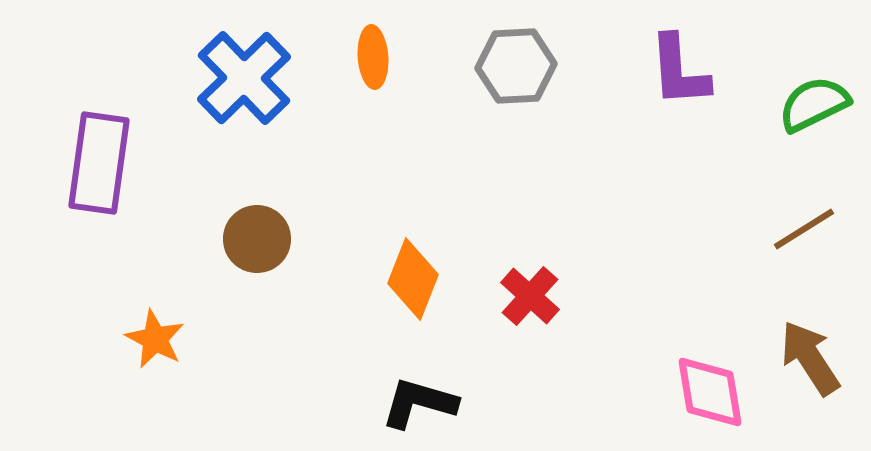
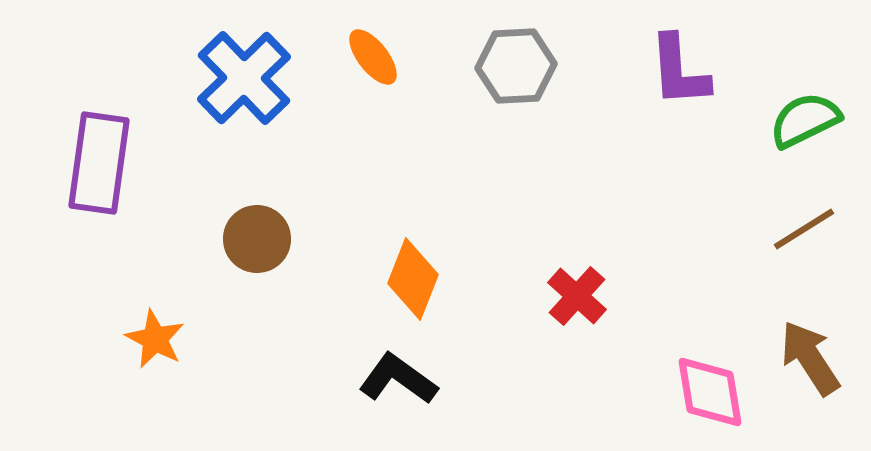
orange ellipse: rotated 34 degrees counterclockwise
green semicircle: moved 9 px left, 16 px down
red cross: moved 47 px right
black L-shape: moved 21 px left, 24 px up; rotated 20 degrees clockwise
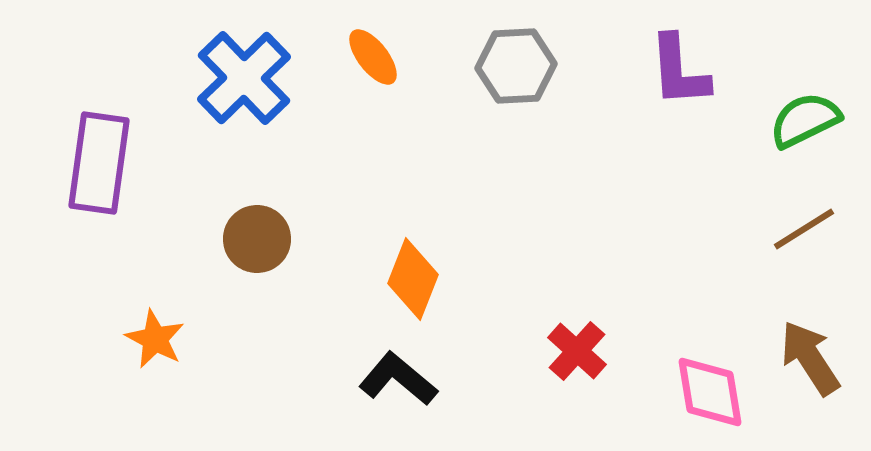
red cross: moved 55 px down
black L-shape: rotated 4 degrees clockwise
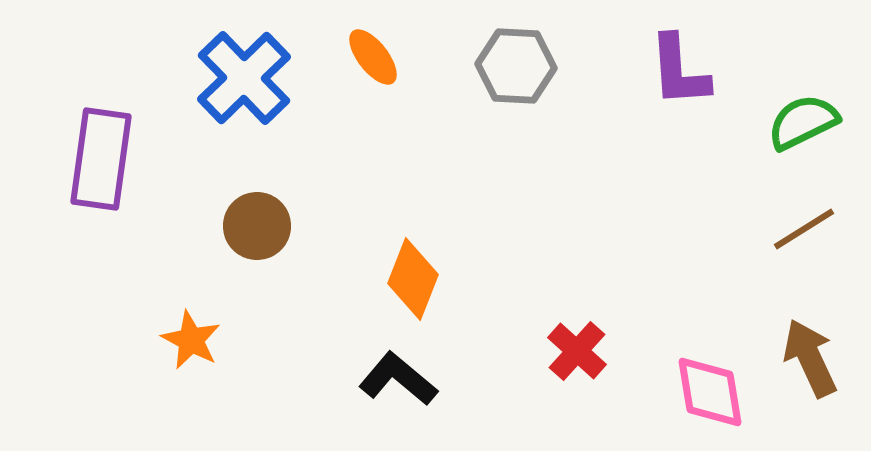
gray hexagon: rotated 6 degrees clockwise
green semicircle: moved 2 px left, 2 px down
purple rectangle: moved 2 px right, 4 px up
brown circle: moved 13 px up
orange star: moved 36 px right, 1 px down
brown arrow: rotated 8 degrees clockwise
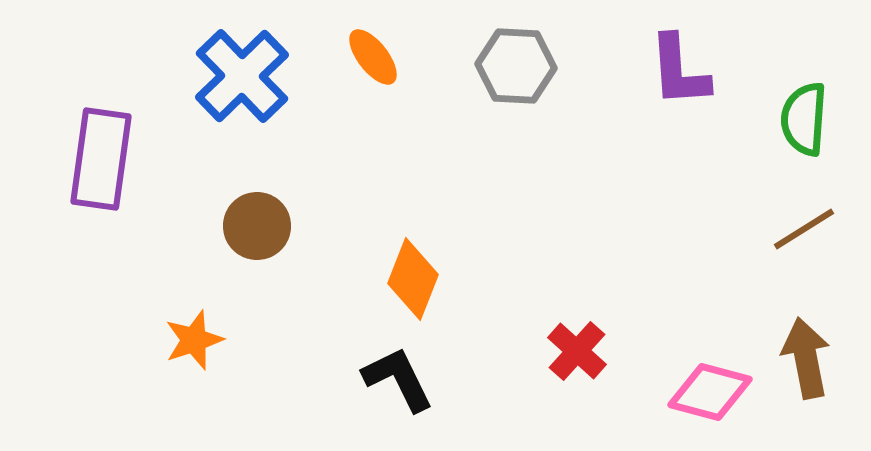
blue cross: moved 2 px left, 2 px up
green semicircle: moved 1 px right, 3 px up; rotated 60 degrees counterclockwise
orange star: moved 3 px right; rotated 26 degrees clockwise
brown arrow: moved 4 px left; rotated 14 degrees clockwise
black L-shape: rotated 24 degrees clockwise
pink diamond: rotated 66 degrees counterclockwise
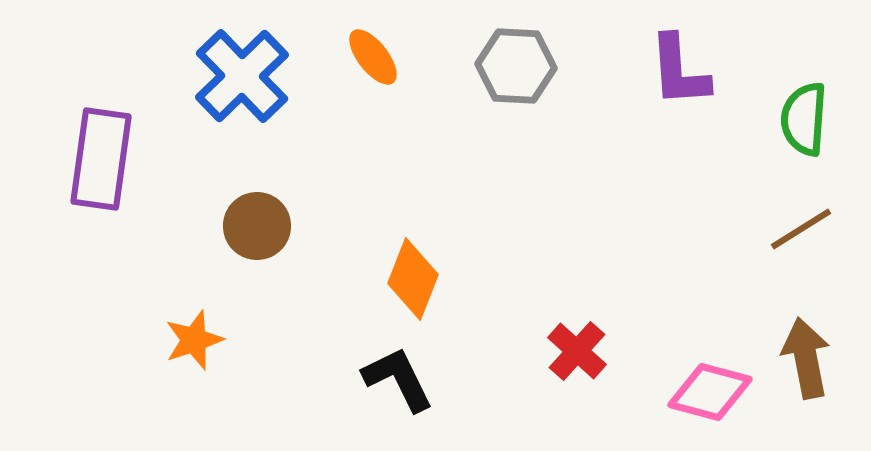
brown line: moved 3 px left
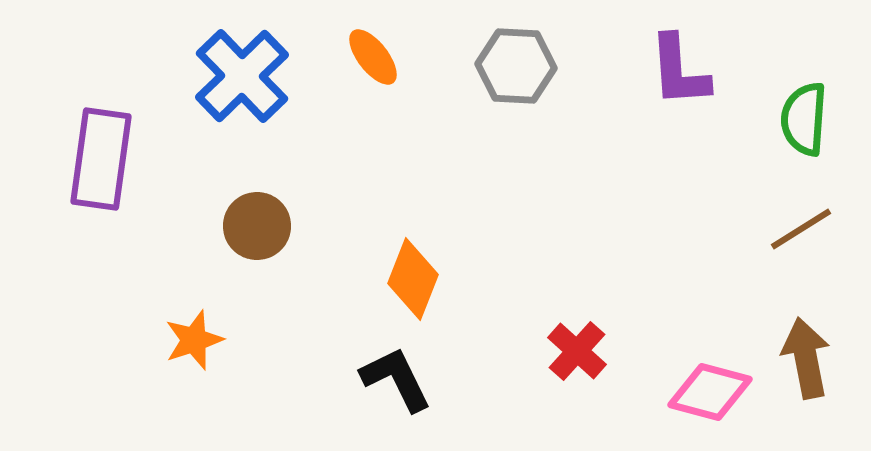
black L-shape: moved 2 px left
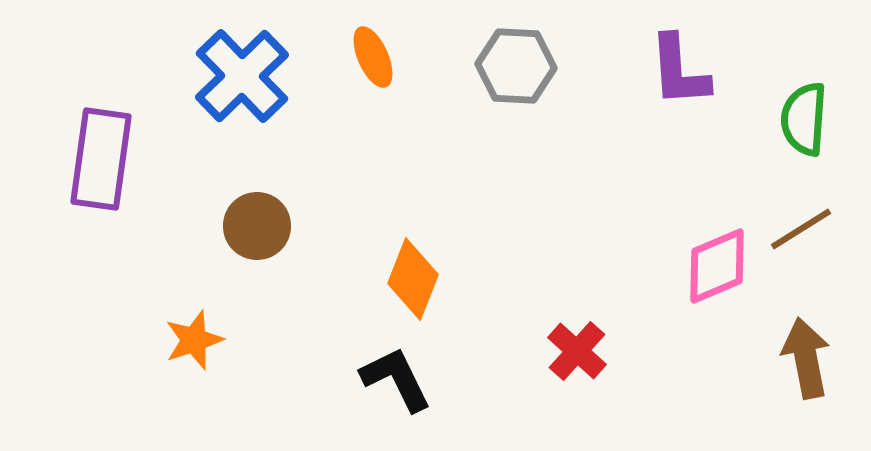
orange ellipse: rotated 14 degrees clockwise
pink diamond: moved 7 px right, 126 px up; rotated 38 degrees counterclockwise
